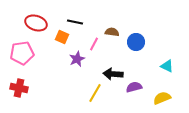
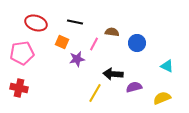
orange square: moved 5 px down
blue circle: moved 1 px right, 1 px down
purple star: rotated 14 degrees clockwise
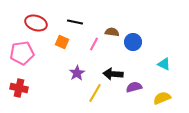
blue circle: moved 4 px left, 1 px up
purple star: moved 14 px down; rotated 21 degrees counterclockwise
cyan triangle: moved 3 px left, 2 px up
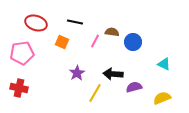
pink line: moved 1 px right, 3 px up
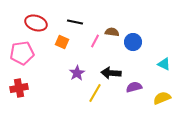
black arrow: moved 2 px left, 1 px up
red cross: rotated 24 degrees counterclockwise
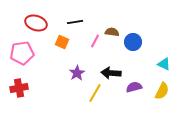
black line: rotated 21 degrees counterclockwise
yellow semicircle: moved 7 px up; rotated 138 degrees clockwise
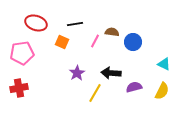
black line: moved 2 px down
